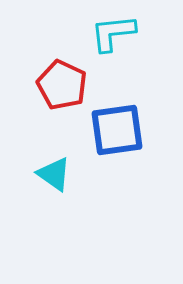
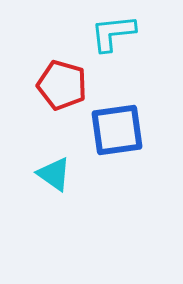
red pentagon: rotated 9 degrees counterclockwise
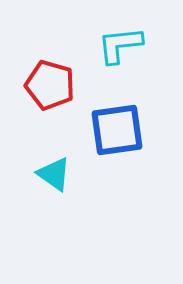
cyan L-shape: moved 7 px right, 12 px down
red pentagon: moved 12 px left
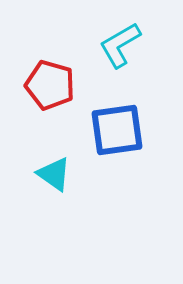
cyan L-shape: rotated 24 degrees counterclockwise
